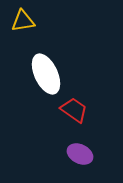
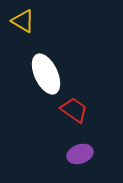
yellow triangle: rotated 40 degrees clockwise
purple ellipse: rotated 45 degrees counterclockwise
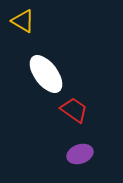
white ellipse: rotated 12 degrees counterclockwise
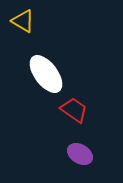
purple ellipse: rotated 50 degrees clockwise
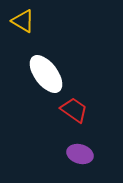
purple ellipse: rotated 15 degrees counterclockwise
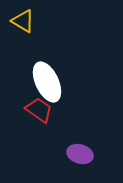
white ellipse: moved 1 px right, 8 px down; rotated 12 degrees clockwise
red trapezoid: moved 35 px left
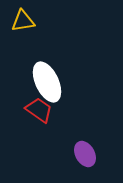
yellow triangle: rotated 40 degrees counterclockwise
purple ellipse: moved 5 px right; rotated 45 degrees clockwise
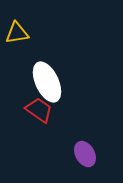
yellow triangle: moved 6 px left, 12 px down
